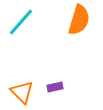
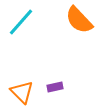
orange semicircle: rotated 120 degrees clockwise
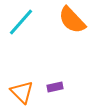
orange semicircle: moved 7 px left
